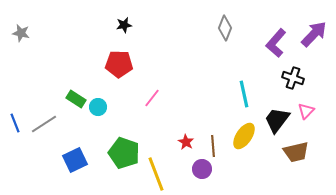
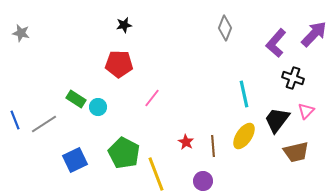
blue line: moved 3 px up
green pentagon: rotated 8 degrees clockwise
purple circle: moved 1 px right, 12 px down
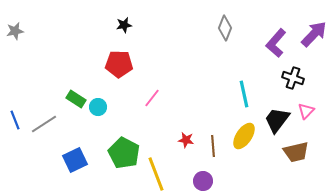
gray star: moved 6 px left, 2 px up; rotated 24 degrees counterclockwise
red star: moved 2 px up; rotated 21 degrees counterclockwise
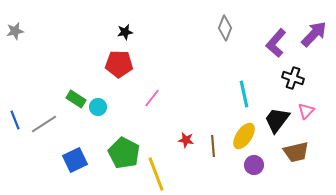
black star: moved 1 px right, 7 px down
purple circle: moved 51 px right, 16 px up
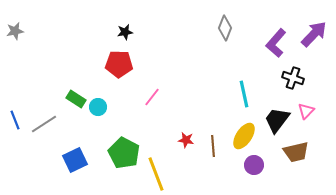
pink line: moved 1 px up
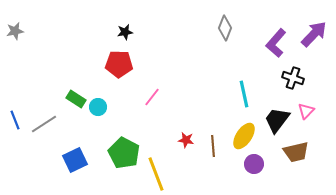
purple circle: moved 1 px up
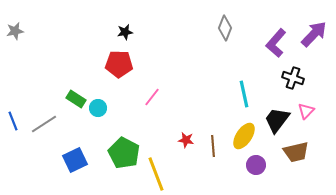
cyan circle: moved 1 px down
blue line: moved 2 px left, 1 px down
purple circle: moved 2 px right, 1 px down
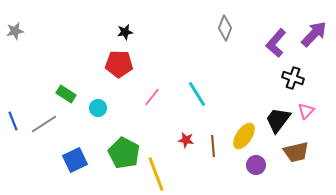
cyan line: moved 47 px left; rotated 20 degrees counterclockwise
green rectangle: moved 10 px left, 5 px up
black trapezoid: moved 1 px right
